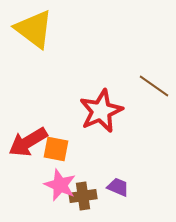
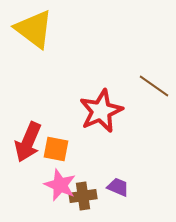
red arrow: rotated 36 degrees counterclockwise
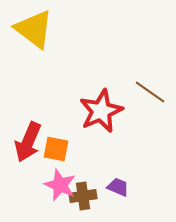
brown line: moved 4 px left, 6 px down
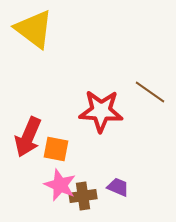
red star: rotated 27 degrees clockwise
red arrow: moved 5 px up
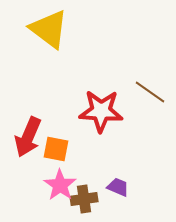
yellow triangle: moved 15 px right
pink star: rotated 12 degrees clockwise
brown cross: moved 1 px right, 3 px down
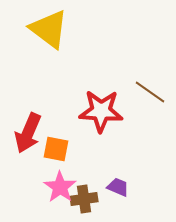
red arrow: moved 4 px up
pink star: moved 2 px down
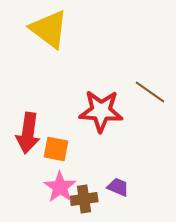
red arrow: rotated 15 degrees counterclockwise
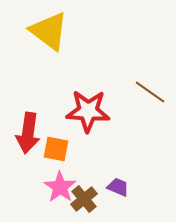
yellow triangle: moved 2 px down
red star: moved 13 px left
brown cross: rotated 32 degrees counterclockwise
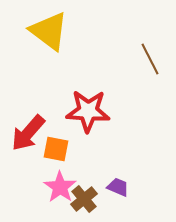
brown line: moved 33 px up; rotated 28 degrees clockwise
red arrow: rotated 33 degrees clockwise
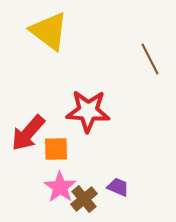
orange square: rotated 12 degrees counterclockwise
